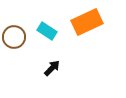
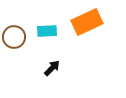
cyan rectangle: rotated 36 degrees counterclockwise
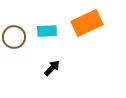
orange rectangle: moved 1 px down
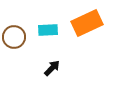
cyan rectangle: moved 1 px right, 1 px up
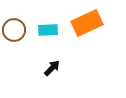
brown circle: moved 7 px up
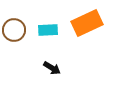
black arrow: rotated 78 degrees clockwise
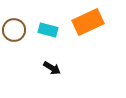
orange rectangle: moved 1 px right, 1 px up
cyan rectangle: rotated 18 degrees clockwise
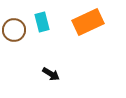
cyan rectangle: moved 6 px left, 8 px up; rotated 60 degrees clockwise
black arrow: moved 1 px left, 6 px down
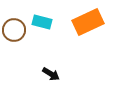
cyan rectangle: rotated 60 degrees counterclockwise
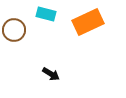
cyan rectangle: moved 4 px right, 8 px up
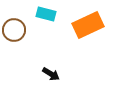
orange rectangle: moved 3 px down
